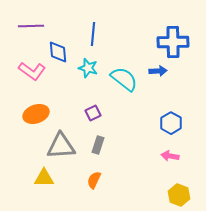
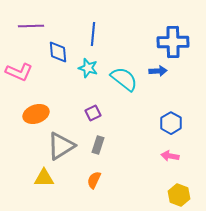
pink L-shape: moved 13 px left, 1 px down; rotated 12 degrees counterclockwise
gray triangle: rotated 28 degrees counterclockwise
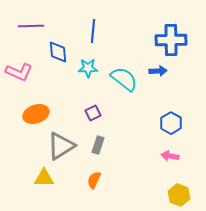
blue line: moved 3 px up
blue cross: moved 2 px left, 2 px up
cyan star: rotated 18 degrees counterclockwise
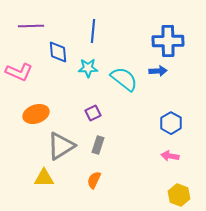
blue cross: moved 3 px left, 1 px down
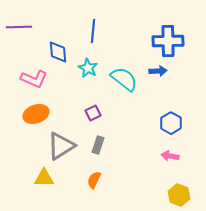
purple line: moved 12 px left, 1 px down
cyan star: rotated 30 degrees clockwise
pink L-shape: moved 15 px right, 7 px down
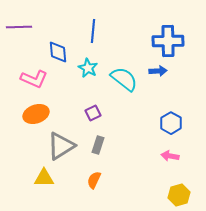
yellow hexagon: rotated 25 degrees clockwise
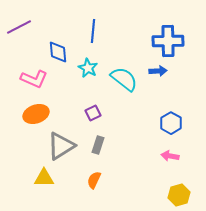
purple line: rotated 25 degrees counterclockwise
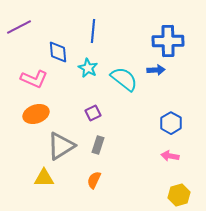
blue arrow: moved 2 px left, 1 px up
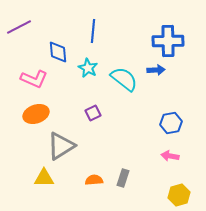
blue hexagon: rotated 20 degrees clockwise
gray rectangle: moved 25 px right, 33 px down
orange semicircle: rotated 60 degrees clockwise
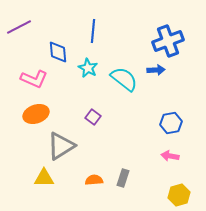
blue cross: rotated 20 degrees counterclockwise
purple square: moved 4 px down; rotated 28 degrees counterclockwise
